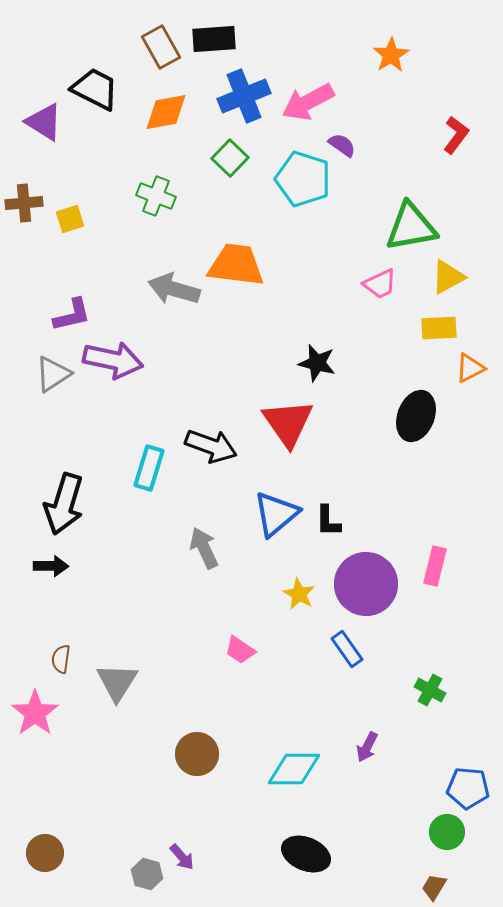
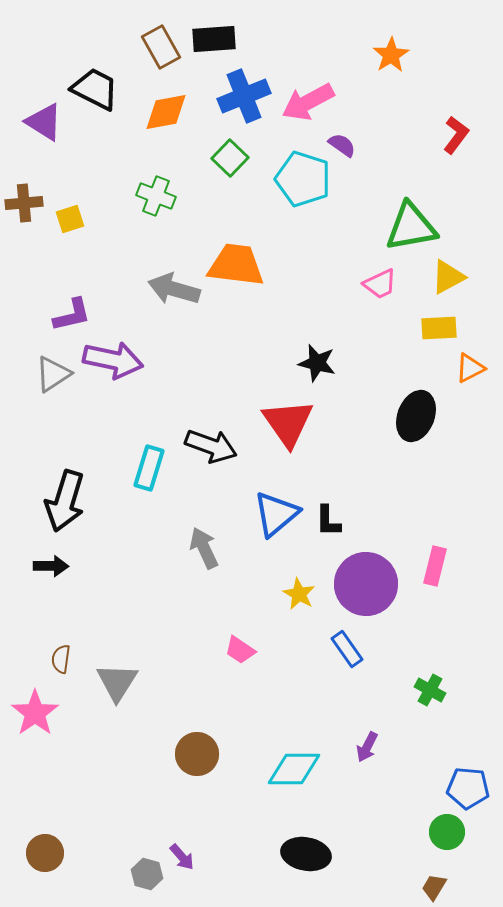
black arrow at (64, 504): moved 1 px right, 3 px up
black ellipse at (306, 854): rotated 12 degrees counterclockwise
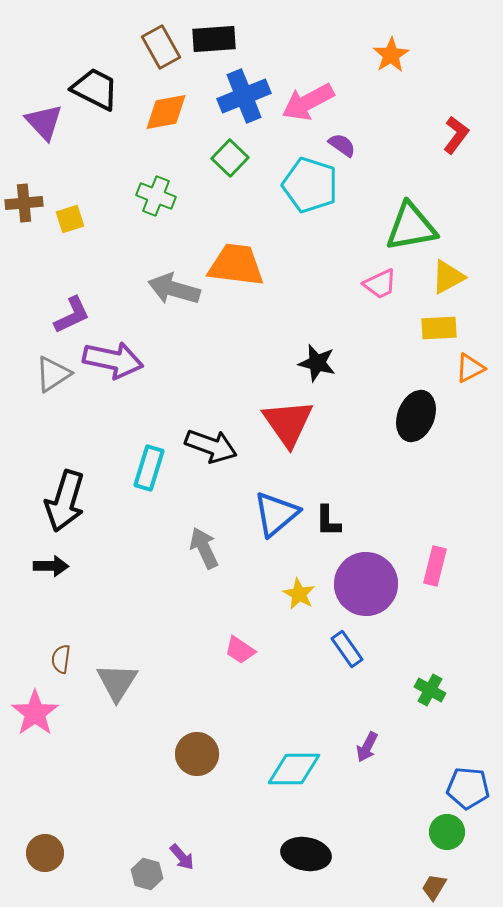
purple triangle at (44, 122): rotated 15 degrees clockwise
cyan pentagon at (303, 179): moved 7 px right, 6 px down
purple L-shape at (72, 315): rotated 12 degrees counterclockwise
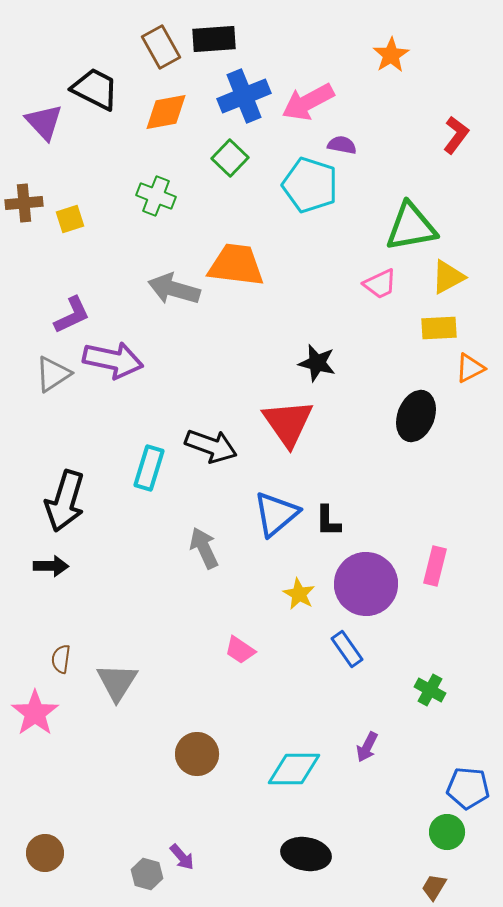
purple semicircle at (342, 145): rotated 24 degrees counterclockwise
